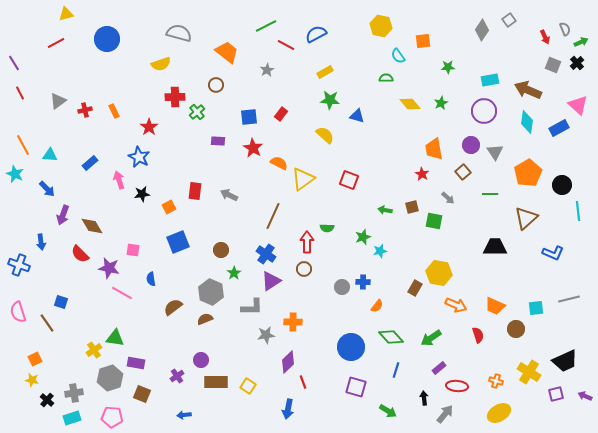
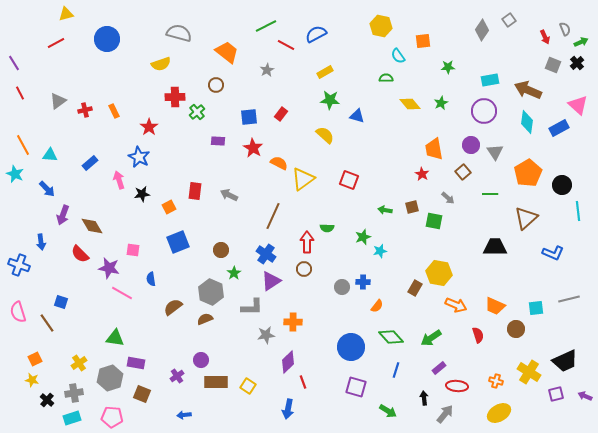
yellow cross at (94, 350): moved 15 px left, 13 px down
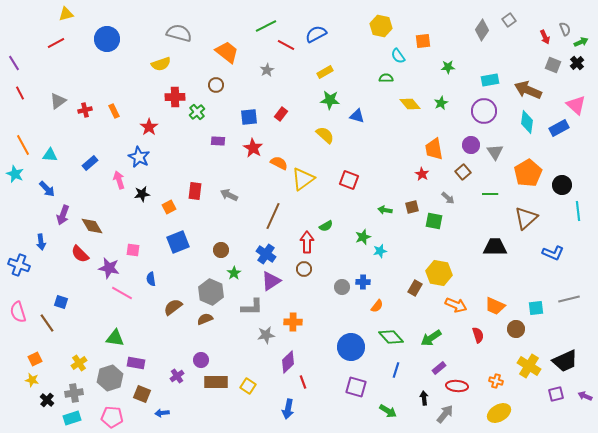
pink triangle at (578, 105): moved 2 px left
green semicircle at (327, 228): moved 1 px left, 2 px up; rotated 32 degrees counterclockwise
yellow cross at (529, 372): moved 6 px up
blue arrow at (184, 415): moved 22 px left, 2 px up
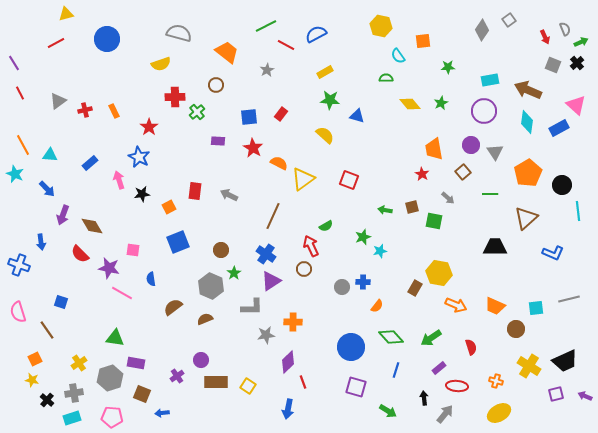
red arrow at (307, 242): moved 4 px right, 4 px down; rotated 25 degrees counterclockwise
gray hexagon at (211, 292): moved 6 px up
brown line at (47, 323): moved 7 px down
red semicircle at (478, 335): moved 7 px left, 12 px down
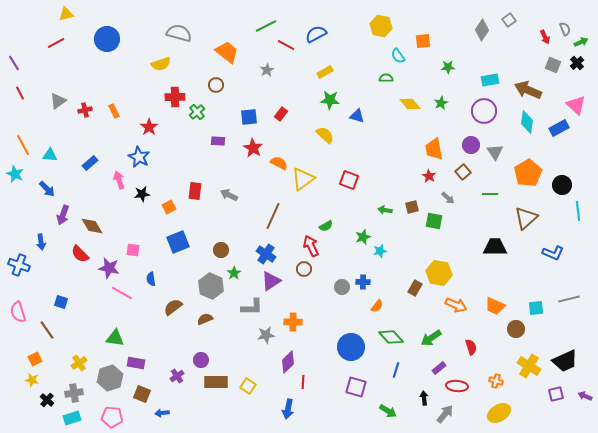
red star at (422, 174): moved 7 px right, 2 px down
red line at (303, 382): rotated 24 degrees clockwise
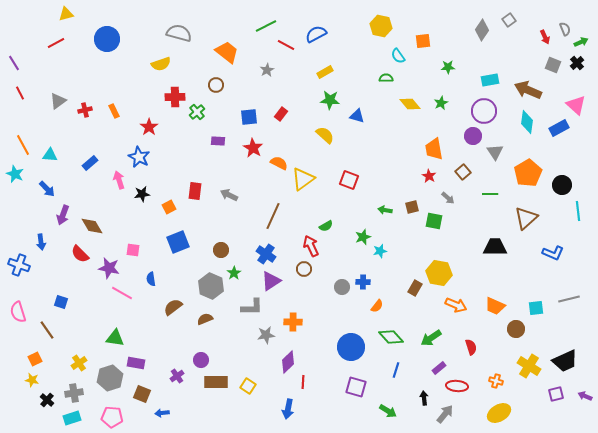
purple circle at (471, 145): moved 2 px right, 9 px up
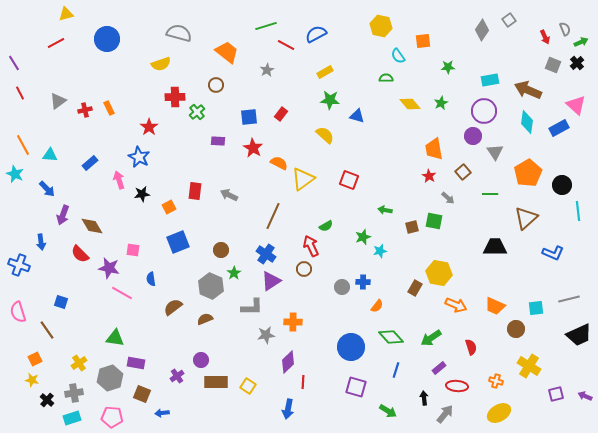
green line at (266, 26): rotated 10 degrees clockwise
orange rectangle at (114, 111): moved 5 px left, 3 px up
brown square at (412, 207): moved 20 px down
black trapezoid at (565, 361): moved 14 px right, 26 px up
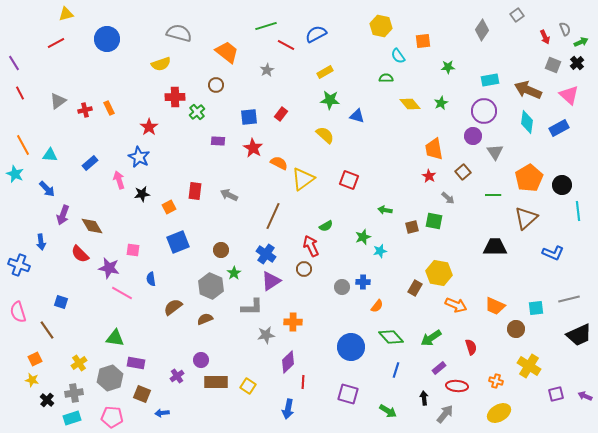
gray square at (509, 20): moved 8 px right, 5 px up
pink triangle at (576, 105): moved 7 px left, 10 px up
orange pentagon at (528, 173): moved 1 px right, 5 px down
green line at (490, 194): moved 3 px right, 1 px down
purple square at (356, 387): moved 8 px left, 7 px down
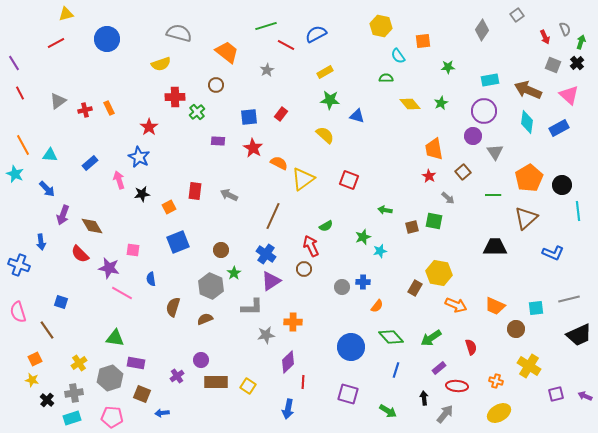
green arrow at (581, 42): rotated 48 degrees counterclockwise
brown semicircle at (173, 307): rotated 36 degrees counterclockwise
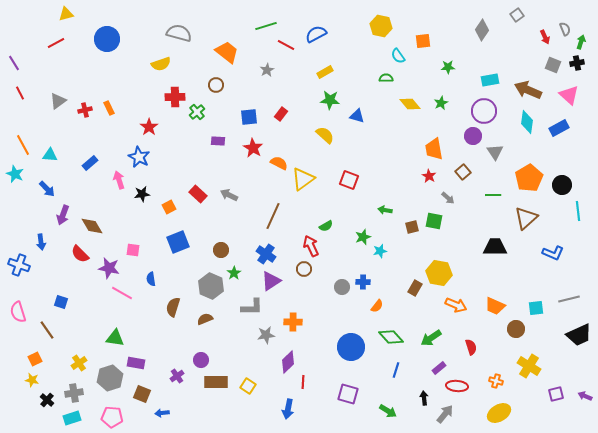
black cross at (577, 63): rotated 32 degrees clockwise
red rectangle at (195, 191): moved 3 px right, 3 px down; rotated 54 degrees counterclockwise
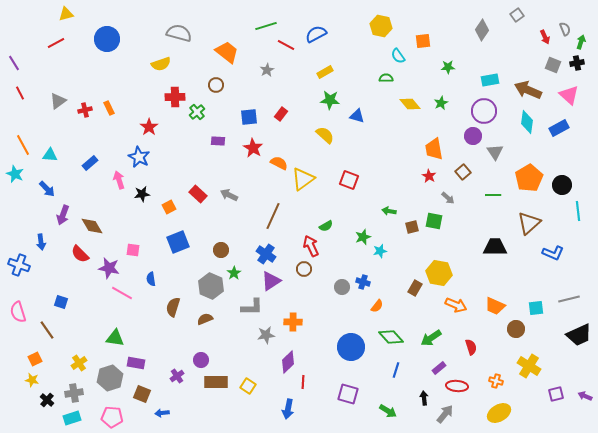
green arrow at (385, 210): moved 4 px right, 1 px down
brown triangle at (526, 218): moved 3 px right, 5 px down
blue cross at (363, 282): rotated 16 degrees clockwise
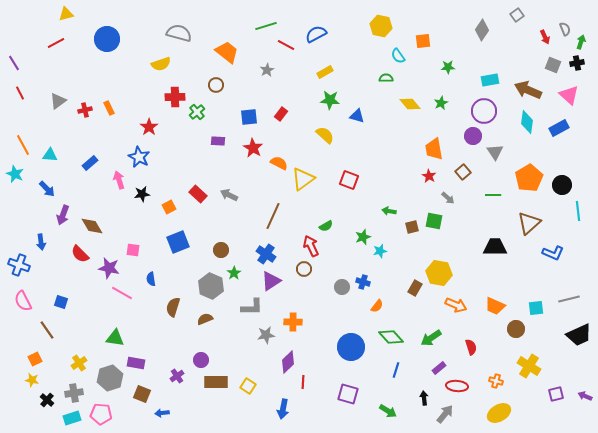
pink semicircle at (18, 312): moved 5 px right, 11 px up; rotated 10 degrees counterclockwise
blue arrow at (288, 409): moved 5 px left
pink pentagon at (112, 417): moved 11 px left, 3 px up
